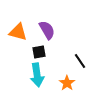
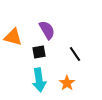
orange triangle: moved 5 px left, 5 px down
black line: moved 5 px left, 7 px up
cyan arrow: moved 2 px right, 5 px down
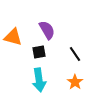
orange star: moved 8 px right, 1 px up
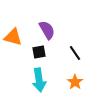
black line: moved 1 px up
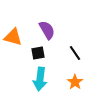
black square: moved 1 px left, 1 px down
cyan arrow: moved 1 px right, 1 px up; rotated 15 degrees clockwise
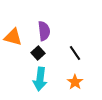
purple semicircle: moved 3 px left, 1 px down; rotated 24 degrees clockwise
black square: rotated 32 degrees counterclockwise
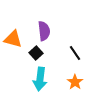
orange triangle: moved 2 px down
black square: moved 2 px left
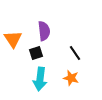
orange triangle: rotated 42 degrees clockwise
black square: rotated 24 degrees clockwise
orange star: moved 4 px left, 4 px up; rotated 21 degrees counterclockwise
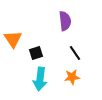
purple semicircle: moved 21 px right, 10 px up
orange star: moved 1 px right, 1 px up; rotated 21 degrees counterclockwise
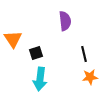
black line: moved 9 px right, 1 px down; rotated 21 degrees clockwise
orange star: moved 18 px right
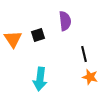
black square: moved 2 px right, 18 px up
orange star: rotated 21 degrees clockwise
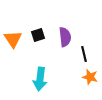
purple semicircle: moved 16 px down
